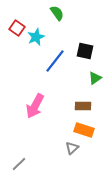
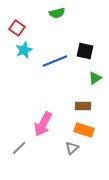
green semicircle: rotated 112 degrees clockwise
cyan star: moved 12 px left, 13 px down
blue line: rotated 30 degrees clockwise
pink arrow: moved 8 px right, 18 px down
gray line: moved 16 px up
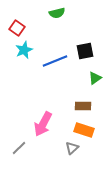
black square: rotated 24 degrees counterclockwise
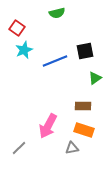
pink arrow: moved 5 px right, 2 px down
gray triangle: rotated 32 degrees clockwise
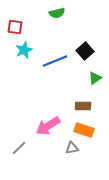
red square: moved 2 px left, 1 px up; rotated 28 degrees counterclockwise
black square: rotated 30 degrees counterclockwise
pink arrow: rotated 30 degrees clockwise
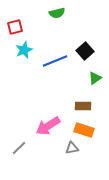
red square: rotated 21 degrees counterclockwise
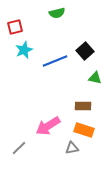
green triangle: rotated 48 degrees clockwise
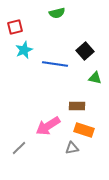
blue line: moved 3 px down; rotated 30 degrees clockwise
brown rectangle: moved 6 px left
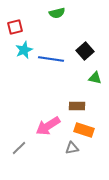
blue line: moved 4 px left, 5 px up
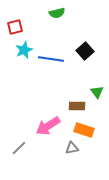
green triangle: moved 2 px right, 14 px down; rotated 40 degrees clockwise
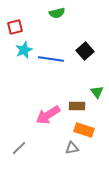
pink arrow: moved 11 px up
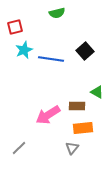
green triangle: rotated 24 degrees counterclockwise
orange rectangle: moved 1 px left, 2 px up; rotated 24 degrees counterclockwise
gray triangle: rotated 40 degrees counterclockwise
